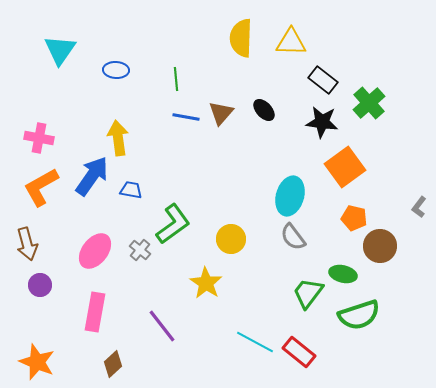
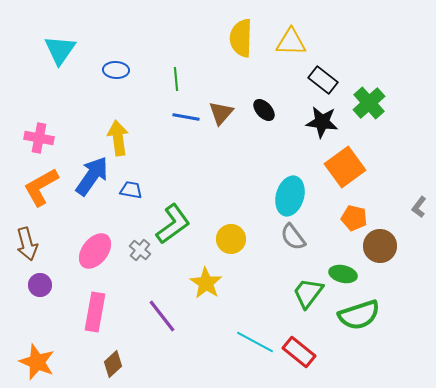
purple line: moved 10 px up
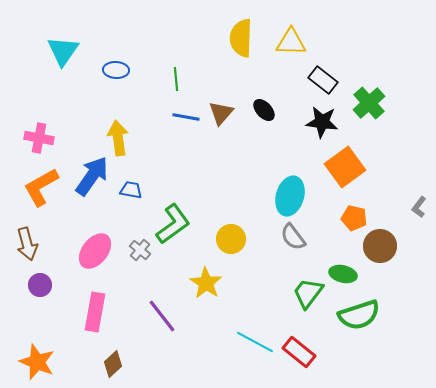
cyan triangle: moved 3 px right, 1 px down
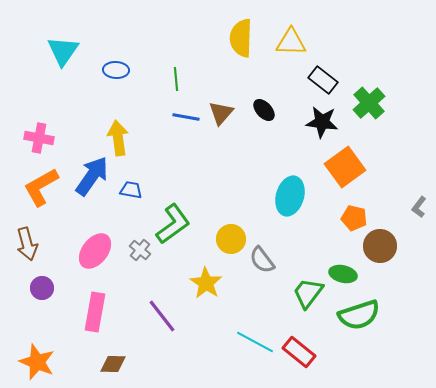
gray semicircle: moved 31 px left, 23 px down
purple circle: moved 2 px right, 3 px down
brown diamond: rotated 44 degrees clockwise
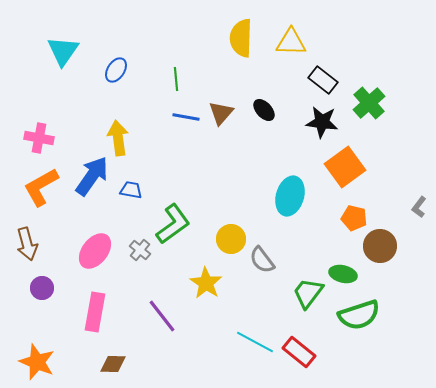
blue ellipse: rotated 60 degrees counterclockwise
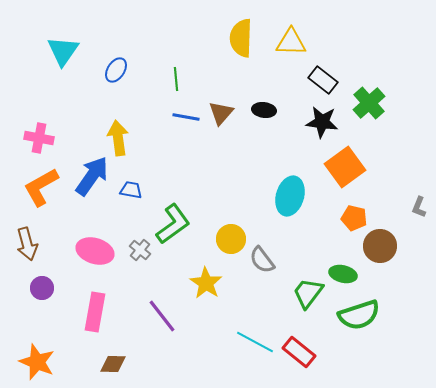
black ellipse: rotated 40 degrees counterclockwise
gray L-shape: rotated 15 degrees counterclockwise
pink ellipse: rotated 69 degrees clockwise
